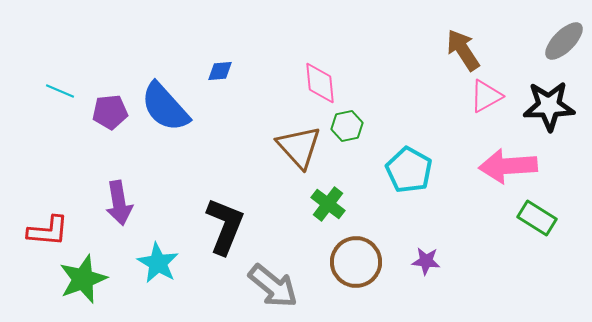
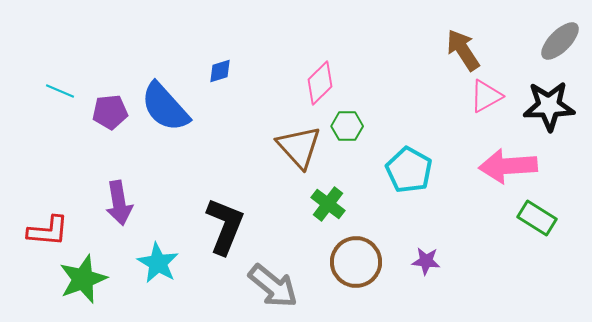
gray ellipse: moved 4 px left
blue diamond: rotated 12 degrees counterclockwise
pink diamond: rotated 51 degrees clockwise
green hexagon: rotated 12 degrees clockwise
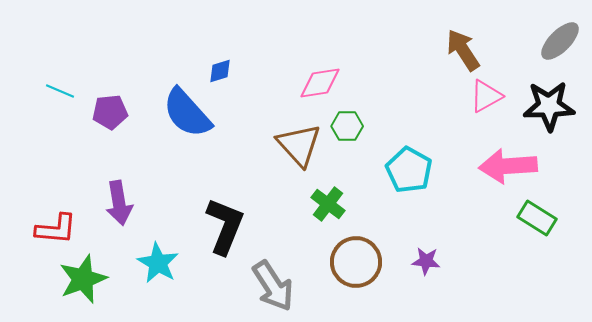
pink diamond: rotated 36 degrees clockwise
blue semicircle: moved 22 px right, 6 px down
brown triangle: moved 2 px up
red L-shape: moved 8 px right, 2 px up
gray arrow: rotated 18 degrees clockwise
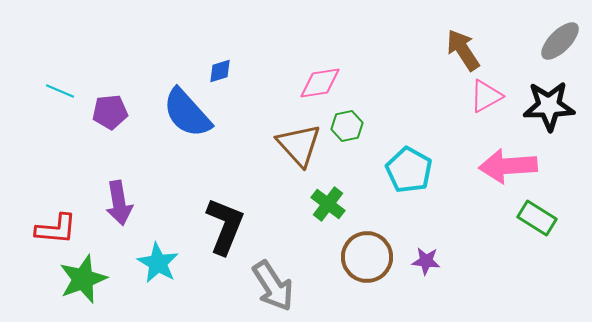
green hexagon: rotated 12 degrees counterclockwise
brown circle: moved 11 px right, 5 px up
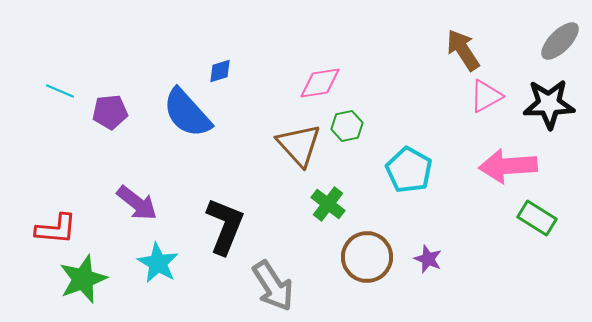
black star: moved 2 px up
purple arrow: moved 18 px right; rotated 42 degrees counterclockwise
purple star: moved 2 px right, 2 px up; rotated 16 degrees clockwise
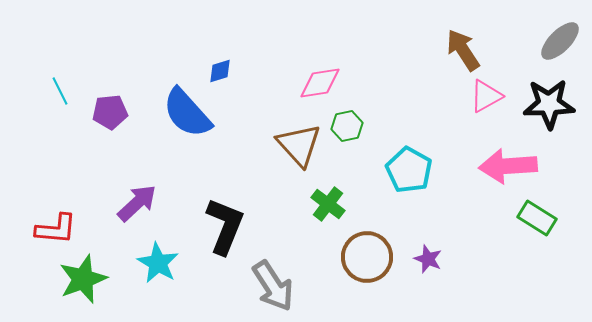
cyan line: rotated 40 degrees clockwise
purple arrow: rotated 81 degrees counterclockwise
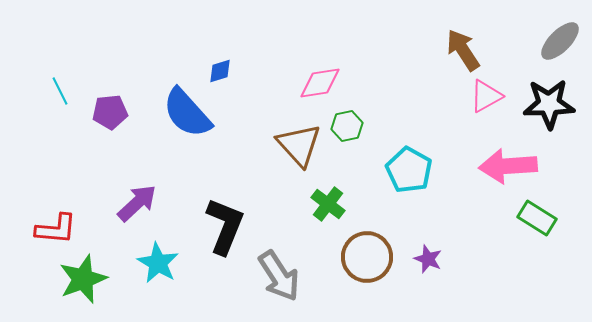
gray arrow: moved 6 px right, 10 px up
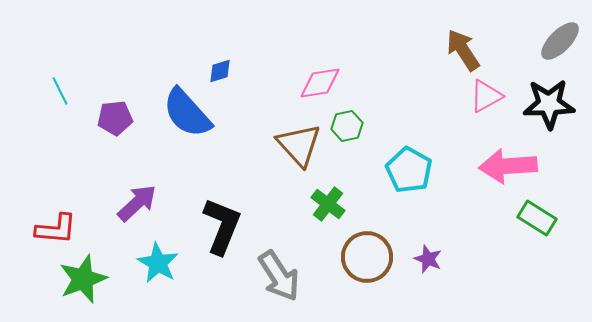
purple pentagon: moved 5 px right, 6 px down
black L-shape: moved 3 px left
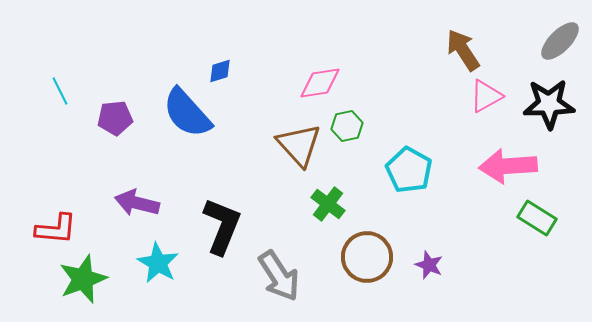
purple arrow: rotated 123 degrees counterclockwise
purple star: moved 1 px right, 6 px down
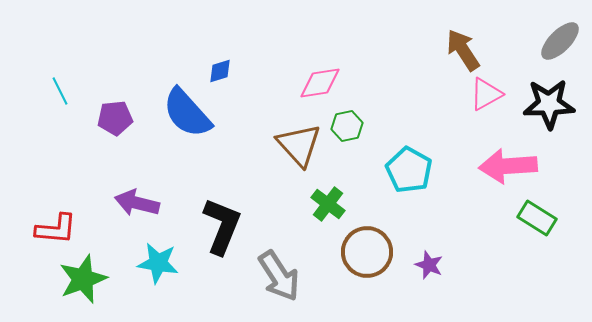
pink triangle: moved 2 px up
brown circle: moved 5 px up
cyan star: rotated 21 degrees counterclockwise
